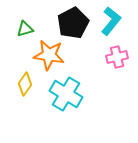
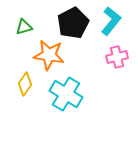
green triangle: moved 1 px left, 2 px up
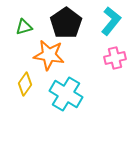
black pentagon: moved 7 px left; rotated 8 degrees counterclockwise
pink cross: moved 2 px left, 1 px down
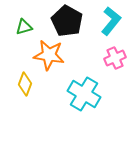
black pentagon: moved 1 px right, 2 px up; rotated 8 degrees counterclockwise
pink cross: rotated 10 degrees counterclockwise
yellow diamond: rotated 15 degrees counterclockwise
cyan cross: moved 18 px right
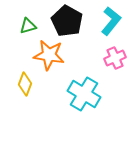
green triangle: moved 4 px right, 1 px up
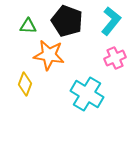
black pentagon: rotated 8 degrees counterclockwise
green triangle: rotated 18 degrees clockwise
cyan cross: moved 3 px right
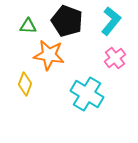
pink cross: rotated 15 degrees counterclockwise
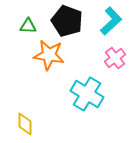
cyan L-shape: rotated 8 degrees clockwise
yellow diamond: moved 40 px down; rotated 20 degrees counterclockwise
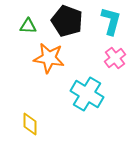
cyan L-shape: rotated 32 degrees counterclockwise
orange star: moved 3 px down
yellow diamond: moved 5 px right
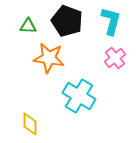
cyan cross: moved 8 px left, 2 px down
